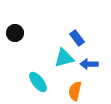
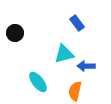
blue rectangle: moved 15 px up
cyan triangle: moved 4 px up
blue arrow: moved 3 px left, 2 px down
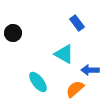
black circle: moved 2 px left
cyan triangle: rotated 45 degrees clockwise
blue arrow: moved 4 px right, 4 px down
orange semicircle: moved 2 px up; rotated 36 degrees clockwise
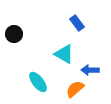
black circle: moved 1 px right, 1 px down
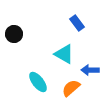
orange semicircle: moved 4 px left, 1 px up
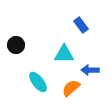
blue rectangle: moved 4 px right, 2 px down
black circle: moved 2 px right, 11 px down
cyan triangle: rotated 30 degrees counterclockwise
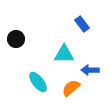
blue rectangle: moved 1 px right, 1 px up
black circle: moved 6 px up
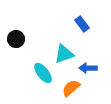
cyan triangle: rotated 20 degrees counterclockwise
blue arrow: moved 2 px left, 2 px up
cyan ellipse: moved 5 px right, 9 px up
